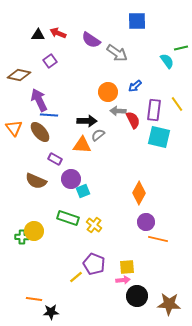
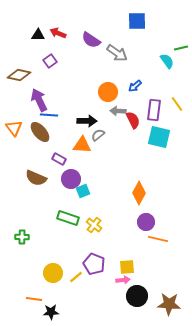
purple rectangle at (55, 159): moved 4 px right
brown semicircle at (36, 181): moved 3 px up
yellow circle at (34, 231): moved 19 px right, 42 px down
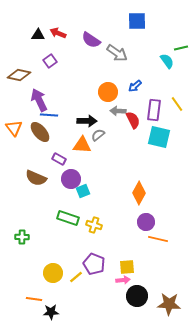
yellow cross at (94, 225): rotated 21 degrees counterclockwise
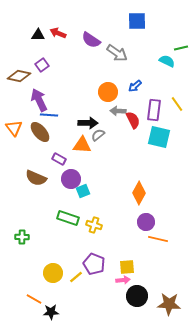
purple square at (50, 61): moved 8 px left, 4 px down
cyan semicircle at (167, 61): rotated 28 degrees counterclockwise
brown diamond at (19, 75): moved 1 px down
black arrow at (87, 121): moved 1 px right, 2 px down
orange line at (34, 299): rotated 21 degrees clockwise
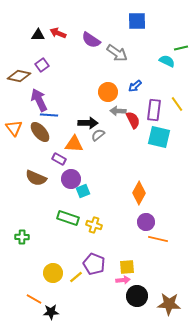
orange triangle at (82, 145): moved 8 px left, 1 px up
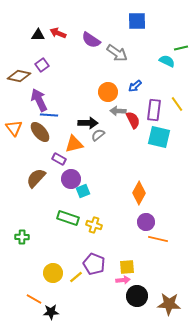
orange triangle at (74, 144): rotated 18 degrees counterclockwise
brown semicircle at (36, 178): rotated 110 degrees clockwise
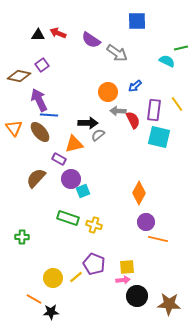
yellow circle at (53, 273): moved 5 px down
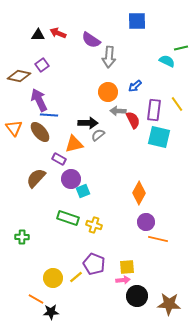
gray arrow at (117, 53): moved 8 px left, 4 px down; rotated 60 degrees clockwise
orange line at (34, 299): moved 2 px right
